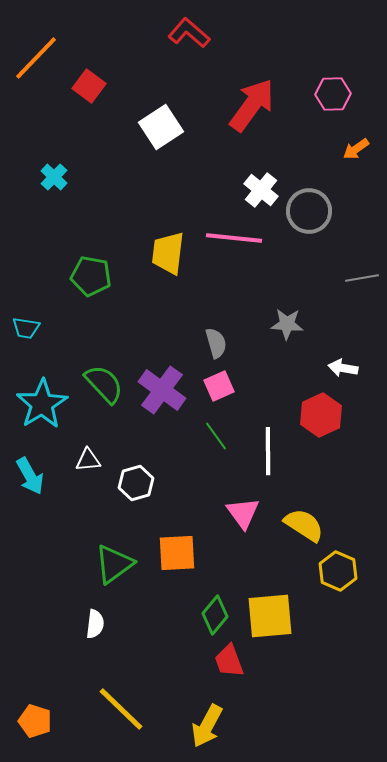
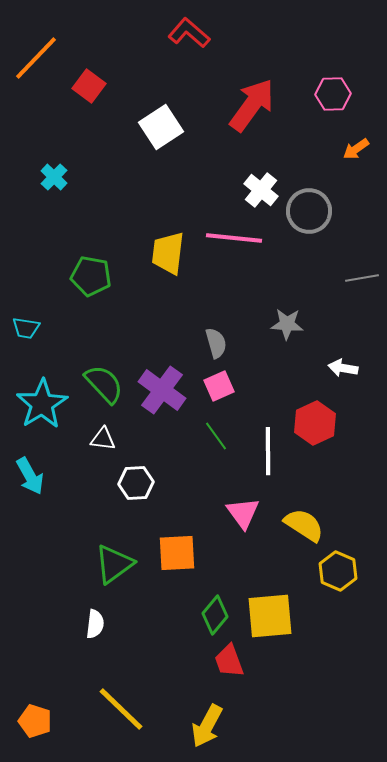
red hexagon: moved 6 px left, 8 px down
white triangle: moved 15 px right, 21 px up; rotated 12 degrees clockwise
white hexagon: rotated 12 degrees clockwise
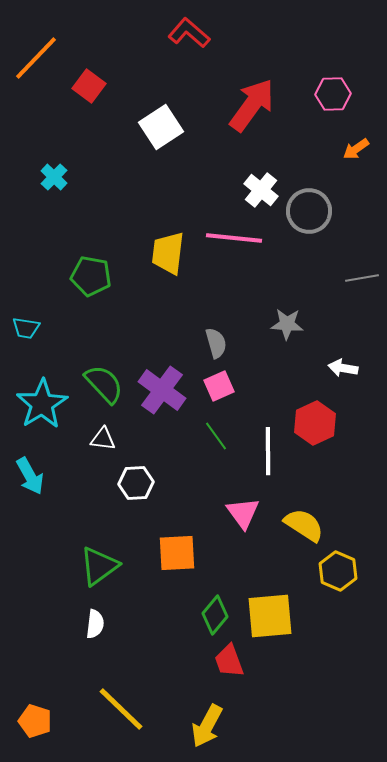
green triangle: moved 15 px left, 2 px down
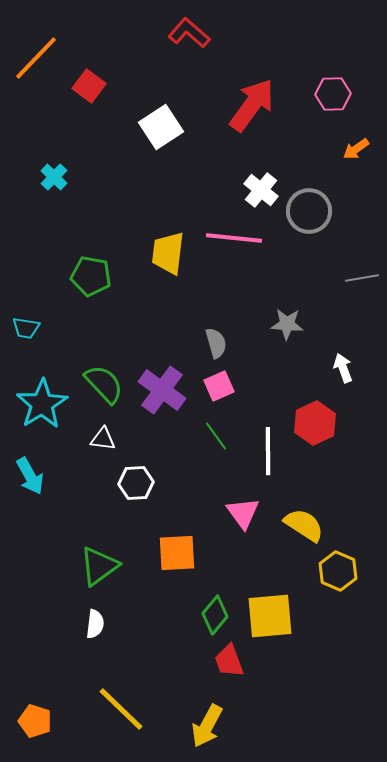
white arrow: rotated 60 degrees clockwise
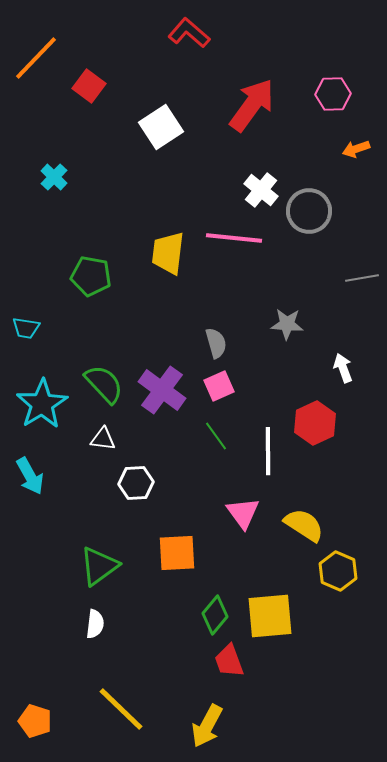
orange arrow: rotated 16 degrees clockwise
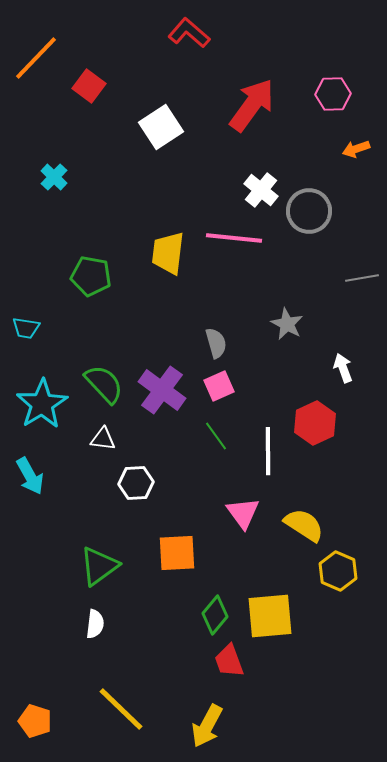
gray star: rotated 24 degrees clockwise
